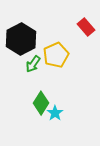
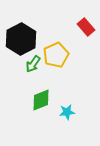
green diamond: moved 3 px up; rotated 35 degrees clockwise
cyan star: moved 12 px right, 1 px up; rotated 28 degrees clockwise
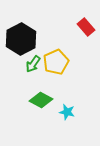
yellow pentagon: moved 7 px down
green diamond: rotated 50 degrees clockwise
cyan star: rotated 21 degrees clockwise
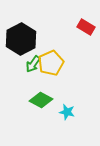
red rectangle: rotated 18 degrees counterclockwise
yellow pentagon: moved 5 px left, 1 px down
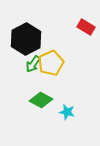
black hexagon: moved 5 px right
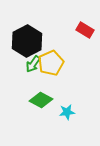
red rectangle: moved 1 px left, 3 px down
black hexagon: moved 1 px right, 2 px down
cyan star: rotated 21 degrees counterclockwise
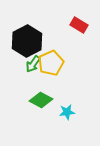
red rectangle: moved 6 px left, 5 px up
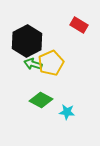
green arrow: rotated 72 degrees clockwise
cyan star: rotated 14 degrees clockwise
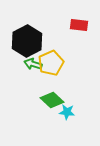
red rectangle: rotated 24 degrees counterclockwise
green diamond: moved 11 px right; rotated 15 degrees clockwise
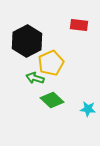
green arrow: moved 2 px right, 14 px down
cyan star: moved 21 px right, 3 px up
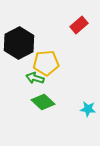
red rectangle: rotated 48 degrees counterclockwise
black hexagon: moved 8 px left, 2 px down
yellow pentagon: moved 5 px left; rotated 20 degrees clockwise
green diamond: moved 9 px left, 2 px down
